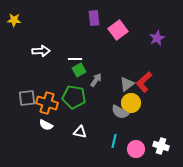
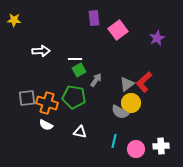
white cross: rotated 21 degrees counterclockwise
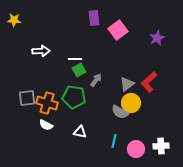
red L-shape: moved 5 px right
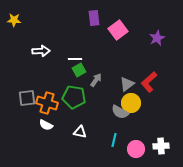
cyan line: moved 1 px up
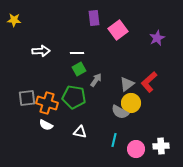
white line: moved 2 px right, 6 px up
green square: moved 1 px up
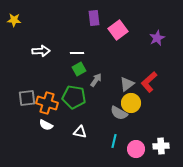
gray semicircle: moved 1 px left, 1 px down
cyan line: moved 1 px down
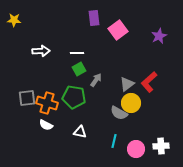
purple star: moved 2 px right, 2 px up
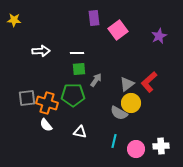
green square: rotated 24 degrees clockwise
green pentagon: moved 1 px left, 2 px up; rotated 10 degrees counterclockwise
white semicircle: rotated 24 degrees clockwise
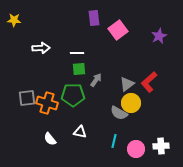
white arrow: moved 3 px up
white semicircle: moved 4 px right, 14 px down
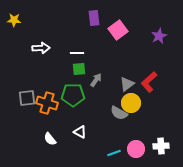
white triangle: rotated 16 degrees clockwise
cyan line: moved 12 px down; rotated 56 degrees clockwise
